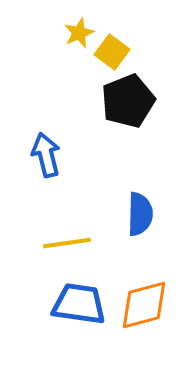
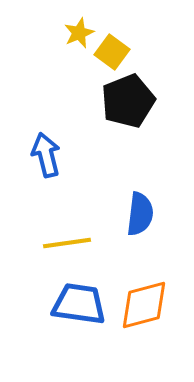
blue semicircle: rotated 6 degrees clockwise
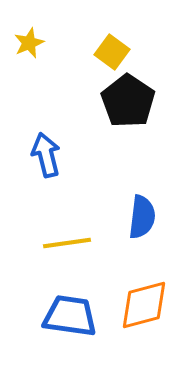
yellow star: moved 50 px left, 10 px down
black pentagon: rotated 16 degrees counterclockwise
blue semicircle: moved 2 px right, 3 px down
blue trapezoid: moved 9 px left, 12 px down
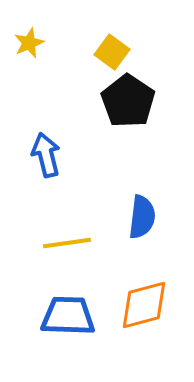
blue trapezoid: moved 2 px left; rotated 6 degrees counterclockwise
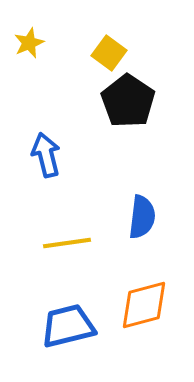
yellow square: moved 3 px left, 1 px down
blue trapezoid: moved 10 px down; rotated 16 degrees counterclockwise
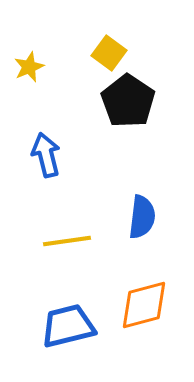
yellow star: moved 24 px down
yellow line: moved 2 px up
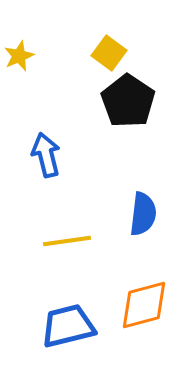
yellow star: moved 10 px left, 11 px up
blue semicircle: moved 1 px right, 3 px up
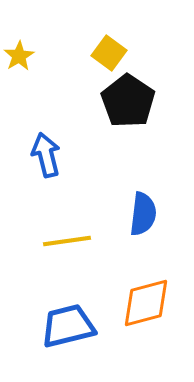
yellow star: rotated 8 degrees counterclockwise
orange diamond: moved 2 px right, 2 px up
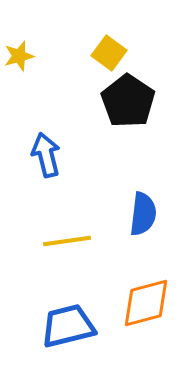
yellow star: rotated 16 degrees clockwise
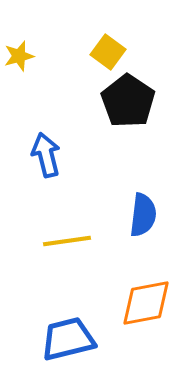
yellow square: moved 1 px left, 1 px up
blue semicircle: moved 1 px down
orange diamond: rotated 4 degrees clockwise
blue trapezoid: moved 13 px down
